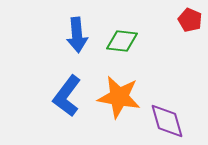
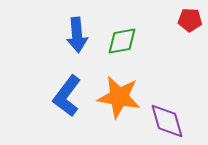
red pentagon: rotated 20 degrees counterclockwise
green diamond: rotated 16 degrees counterclockwise
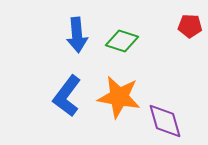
red pentagon: moved 6 px down
green diamond: rotated 28 degrees clockwise
purple diamond: moved 2 px left
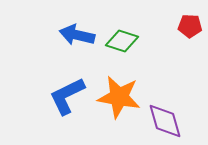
blue arrow: rotated 108 degrees clockwise
blue L-shape: rotated 27 degrees clockwise
